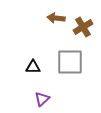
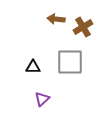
brown arrow: moved 1 px down
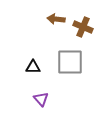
brown cross: rotated 36 degrees counterclockwise
purple triangle: moved 1 px left; rotated 28 degrees counterclockwise
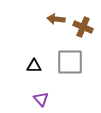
black triangle: moved 1 px right, 1 px up
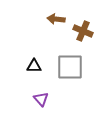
brown cross: moved 4 px down
gray square: moved 5 px down
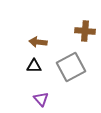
brown arrow: moved 18 px left, 23 px down
brown cross: moved 2 px right; rotated 18 degrees counterclockwise
gray square: moved 1 px right; rotated 28 degrees counterclockwise
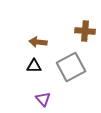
purple triangle: moved 2 px right
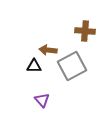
brown arrow: moved 10 px right, 8 px down
gray square: moved 1 px right, 1 px up
purple triangle: moved 1 px left, 1 px down
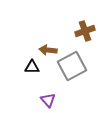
brown cross: rotated 24 degrees counterclockwise
black triangle: moved 2 px left, 1 px down
purple triangle: moved 6 px right
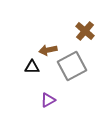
brown cross: rotated 30 degrees counterclockwise
brown arrow: rotated 18 degrees counterclockwise
purple triangle: rotated 42 degrees clockwise
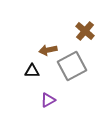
black triangle: moved 4 px down
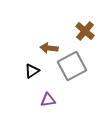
brown arrow: moved 1 px right, 2 px up; rotated 18 degrees clockwise
black triangle: rotated 35 degrees counterclockwise
purple triangle: rotated 21 degrees clockwise
